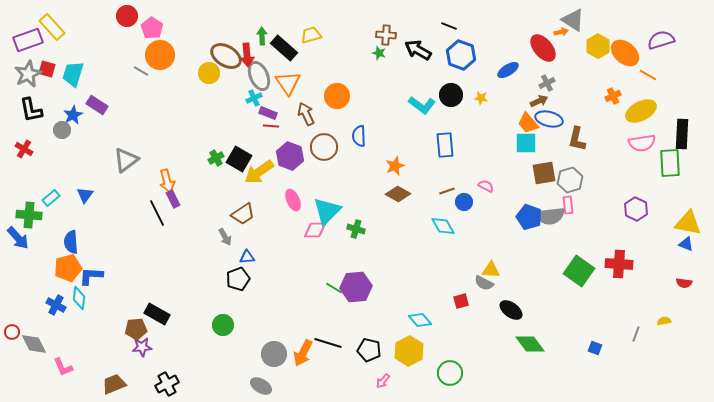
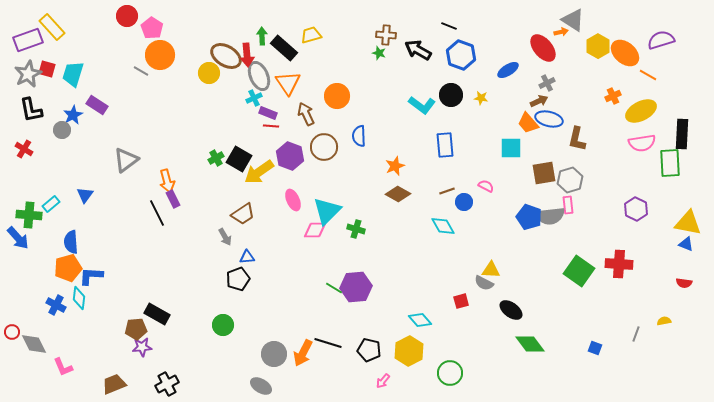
cyan square at (526, 143): moved 15 px left, 5 px down
cyan rectangle at (51, 198): moved 6 px down
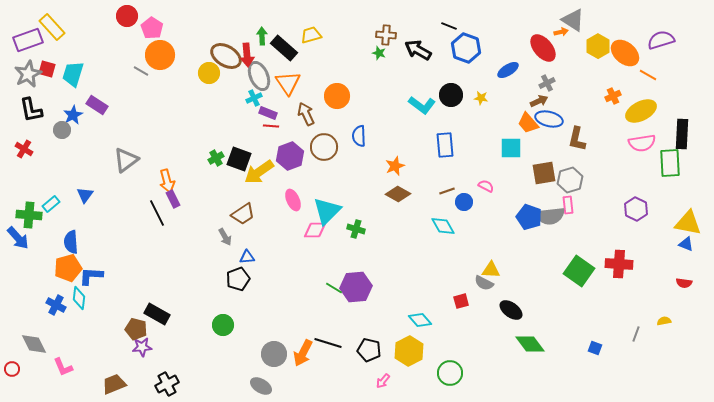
blue hexagon at (461, 55): moved 5 px right, 7 px up
purple hexagon at (290, 156): rotated 20 degrees clockwise
black square at (239, 159): rotated 10 degrees counterclockwise
brown pentagon at (136, 329): rotated 20 degrees clockwise
red circle at (12, 332): moved 37 px down
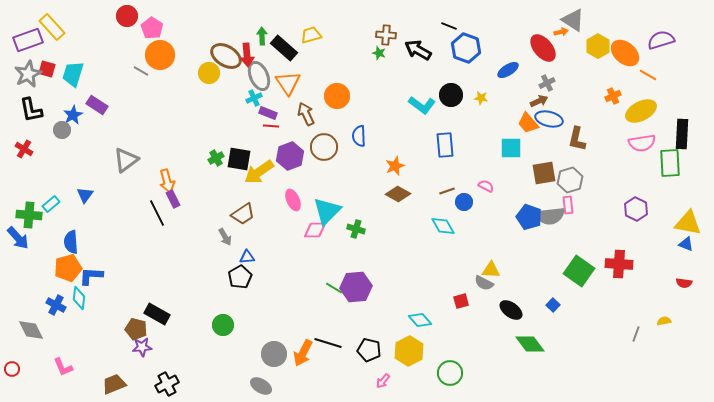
black square at (239, 159): rotated 10 degrees counterclockwise
black pentagon at (238, 279): moved 2 px right, 2 px up; rotated 10 degrees counterclockwise
gray diamond at (34, 344): moved 3 px left, 14 px up
blue square at (595, 348): moved 42 px left, 43 px up; rotated 24 degrees clockwise
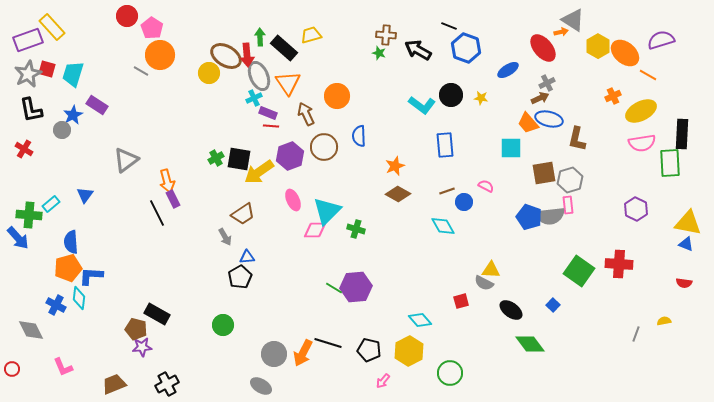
green arrow at (262, 36): moved 2 px left, 1 px down
brown arrow at (539, 101): moved 1 px right, 3 px up
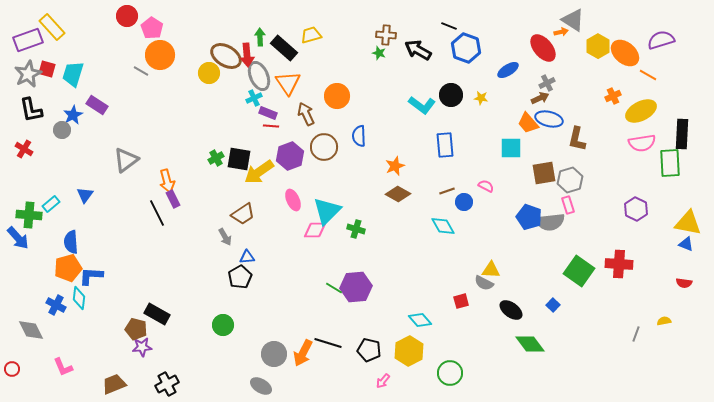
pink rectangle at (568, 205): rotated 12 degrees counterclockwise
gray semicircle at (550, 216): moved 6 px down
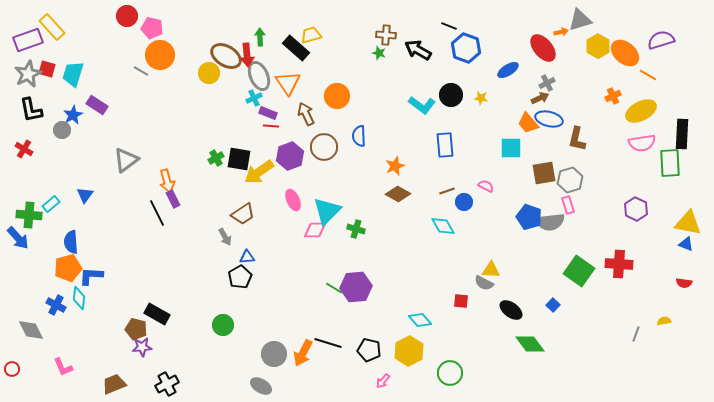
gray triangle at (573, 20): moved 7 px right; rotated 50 degrees counterclockwise
pink pentagon at (152, 28): rotated 20 degrees counterclockwise
black rectangle at (284, 48): moved 12 px right
red square at (461, 301): rotated 21 degrees clockwise
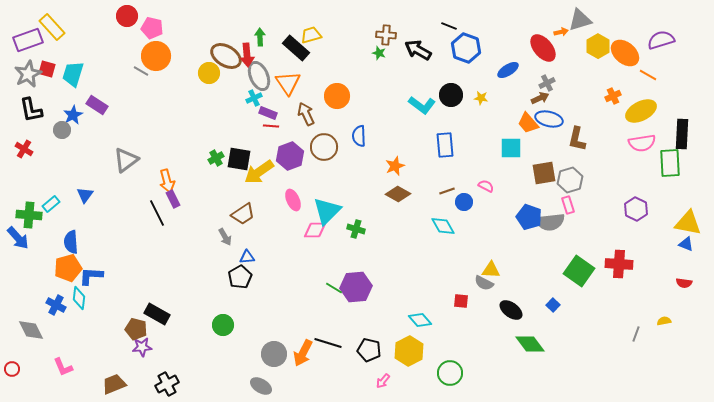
orange circle at (160, 55): moved 4 px left, 1 px down
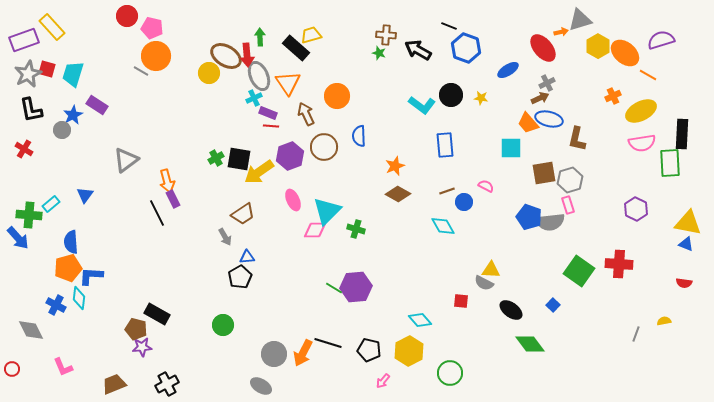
purple rectangle at (28, 40): moved 4 px left
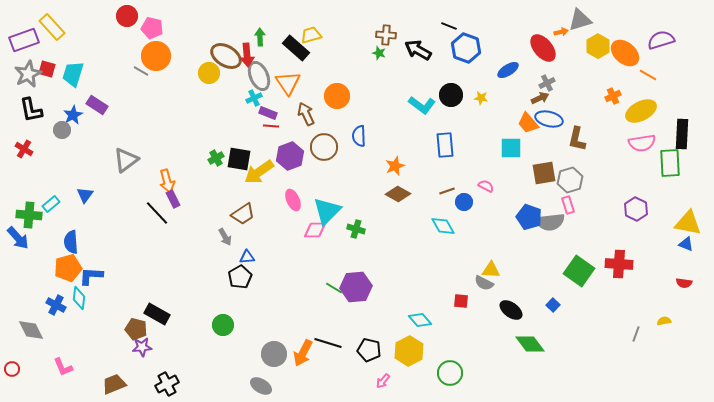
black line at (157, 213): rotated 16 degrees counterclockwise
